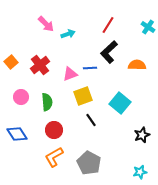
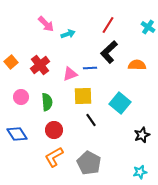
yellow square: rotated 18 degrees clockwise
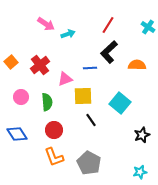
pink arrow: rotated 12 degrees counterclockwise
pink triangle: moved 5 px left, 5 px down
orange L-shape: rotated 80 degrees counterclockwise
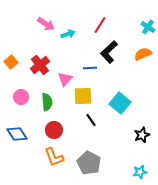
red line: moved 8 px left
orange semicircle: moved 6 px right, 11 px up; rotated 24 degrees counterclockwise
pink triangle: rotated 28 degrees counterclockwise
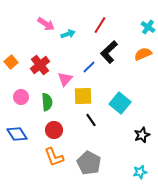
blue line: moved 1 px left, 1 px up; rotated 40 degrees counterclockwise
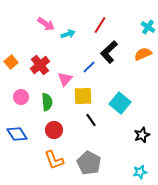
orange L-shape: moved 3 px down
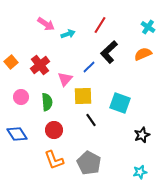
cyan square: rotated 20 degrees counterclockwise
